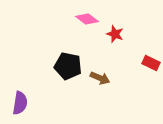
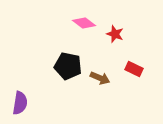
pink diamond: moved 3 px left, 4 px down
red rectangle: moved 17 px left, 6 px down
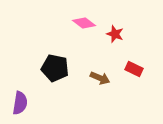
black pentagon: moved 13 px left, 2 px down
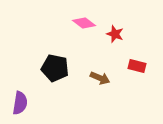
red rectangle: moved 3 px right, 3 px up; rotated 12 degrees counterclockwise
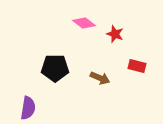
black pentagon: rotated 12 degrees counterclockwise
purple semicircle: moved 8 px right, 5 px down
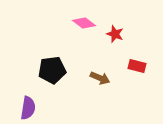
black pentagon: moved 3 px left, 2 px down; rotated 8 degrees counterclockwise
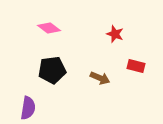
pink diamond: moved 35 px left, 5 px down
red rectangle: moved 1 px left
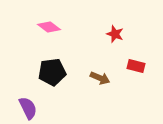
pink diamond: moved 1 px up
black pentagon: moved 2 px down
purple semicircle: rotated 35 degrees counterclockwise
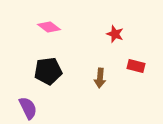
black pentagon: moved 4 px left, 1 px up
brown arrow: rotated 72 degrees clockwise
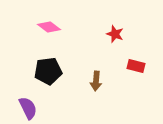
brown arrow: moved 4 px left, 3 px down
